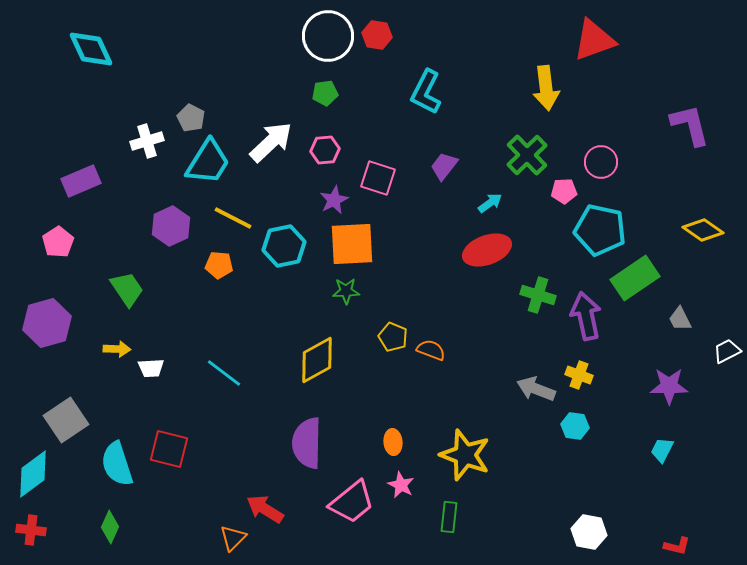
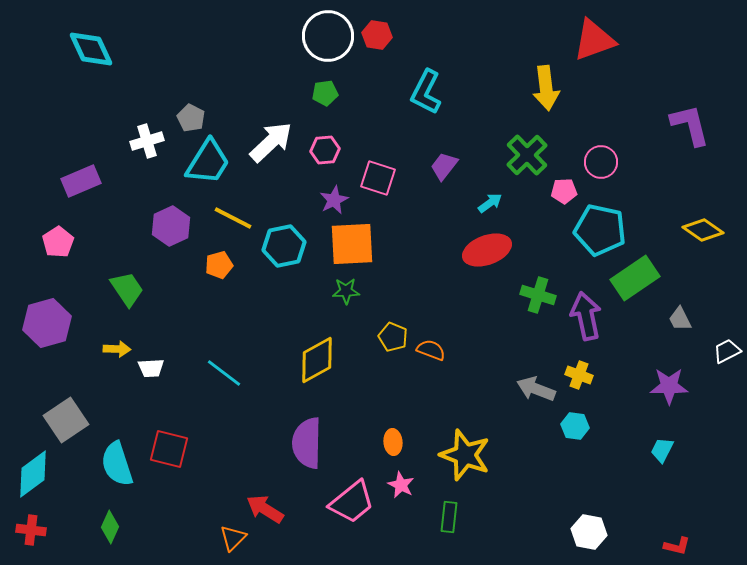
orange pentagon at (219, 265): rotated 20 degrees counterclockwise
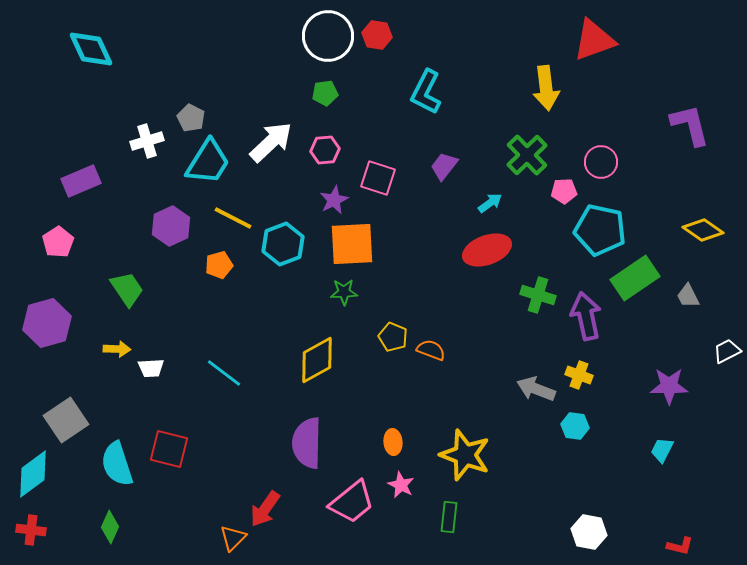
cyan hexagon at (284, 246): moved 1 px left, 2 px up; rotated 9 degrees counterclockwise
green star at (346, 291): moved 2 px left, 1 px down
gray trapezoid at (680, 319): moved 8 px right, 23 px up
red arrow at (265, 509): rotated 87 degrees counterclockwise
red L-shape at (677, 546): moved 3 px right
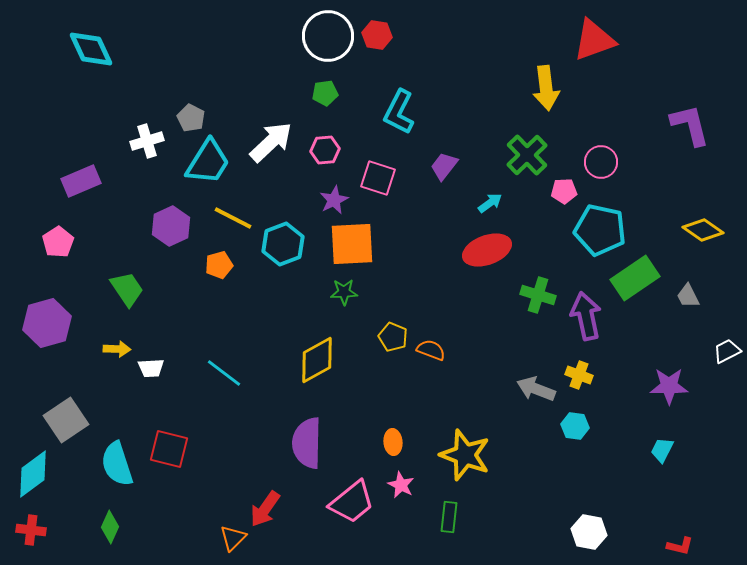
cyan L-shape at (426, 92): moved 27 px left, 20 px down
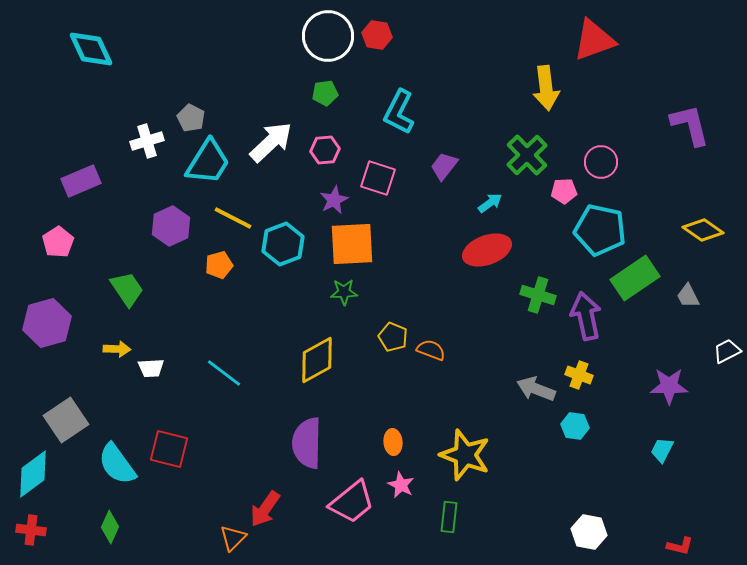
cyan semicircle at (117, 464): rotated 18 degrees counterclockwise
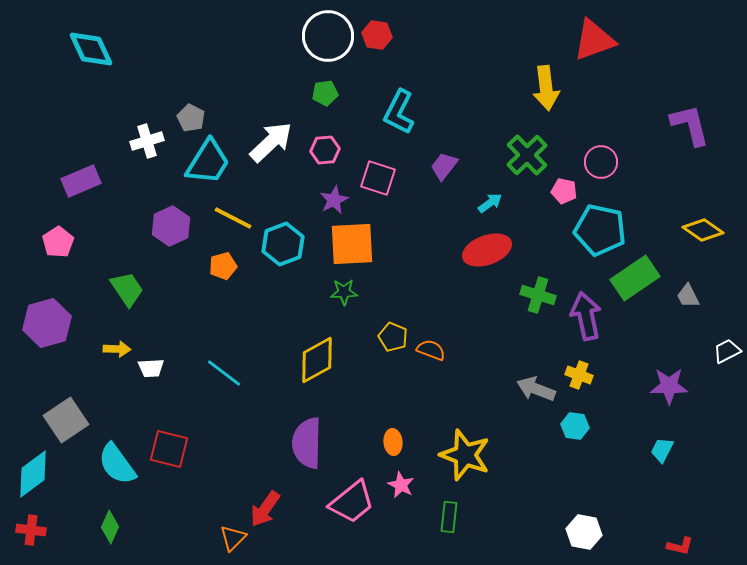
pink pentagon at (564, 191): rotated 15 degrees clockwise
orange pentagon at (219, 265): moved 4 px right, 1 px down
white hexagon at (589, 532): moved 5 px left
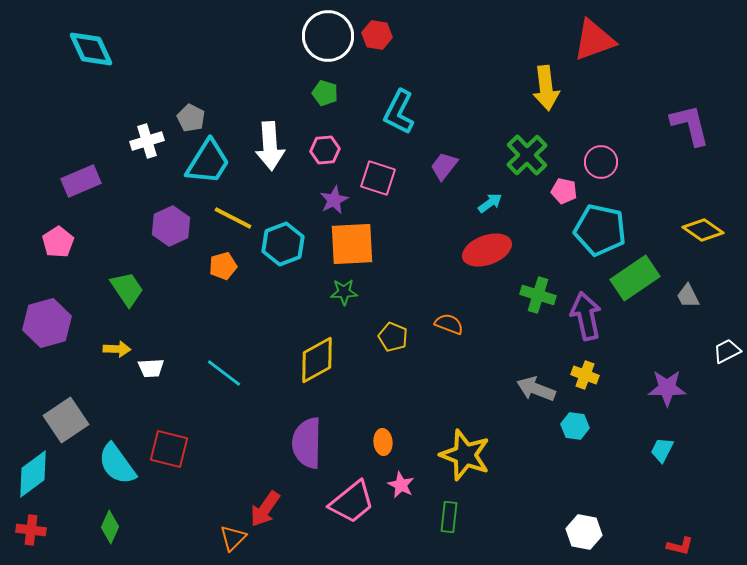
green pentagon at (325, 93): rotated 25 degrees clockwise
white arrow at (271, 142): moved 1 px left, 4 px down; rotated 129 degrees clockwise
orange semicircle at (431, 350): moved 18 px right, 26 px up
yellow cross at (579, 375): moved 6 px right
purple star at (669, 386): moved 2 px left, 2 px down
orange ellipse at (393, 442): moved 10 px left
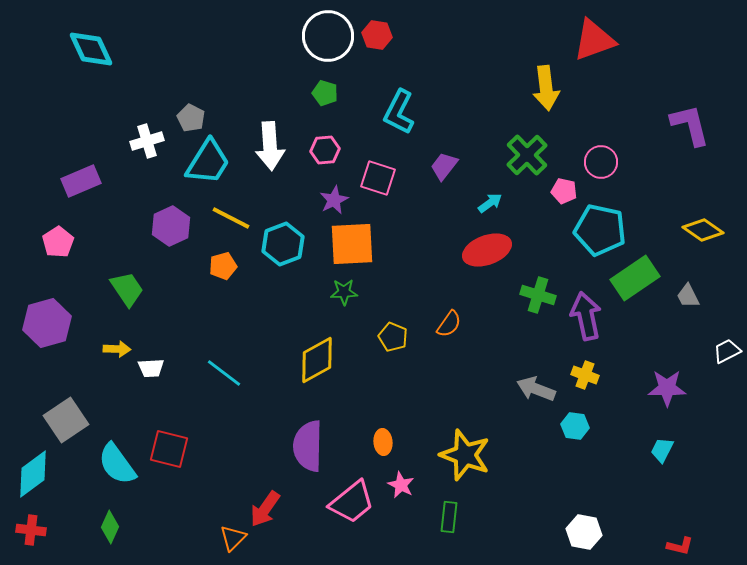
yellow line at (233, 218): moved 2 px left
orange semicircle at (449, 324): rotated 104 degrees clockwise
purple semicircle at (307, 443): moved 1 px right, 3 px down
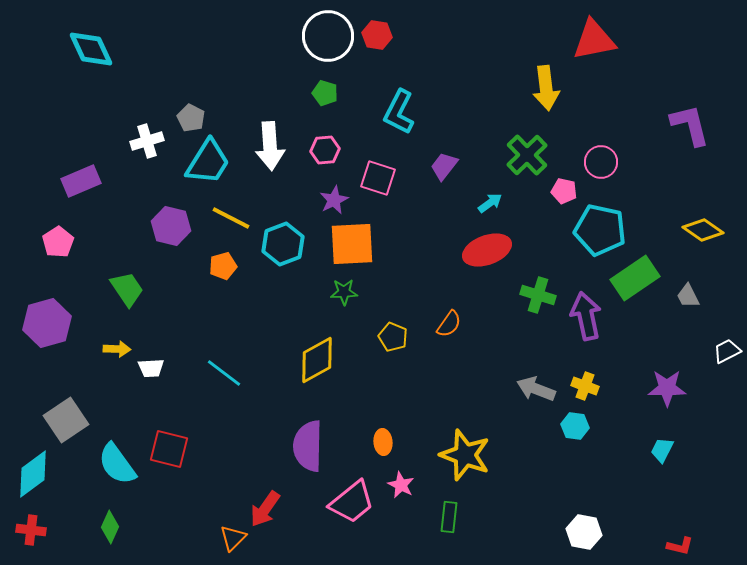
red triangle at (594, 40): rotated 9 degrees clockwise
purple hexagon at (171, 226): rotated 21 degrees counterclockwise
yellow cross at (585, 375): moved 11 px down
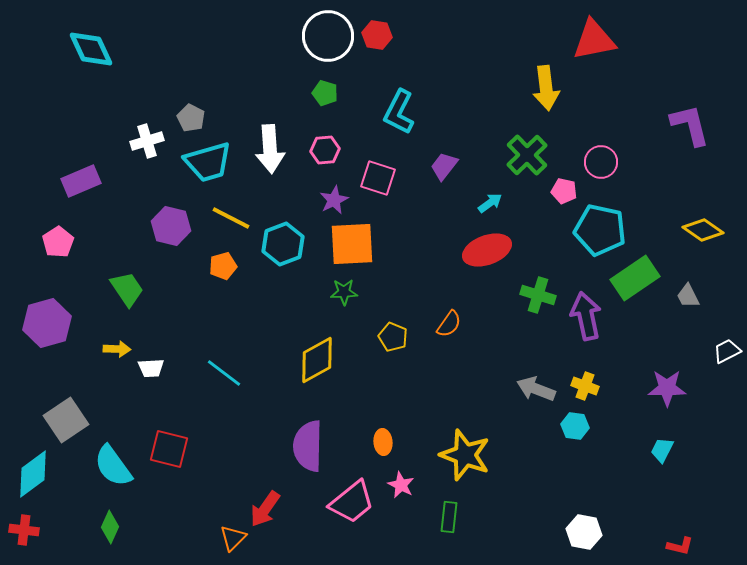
white arrow at (270, 146): moved 3 px down
cyan trapezoid at (208, 162): rotated 42 degrees clockwise
cyan semicircle at (117, 464): moved 4 px left, 2 px down
red cross at (31, 530): moved 7 px left
